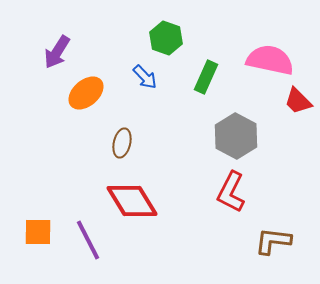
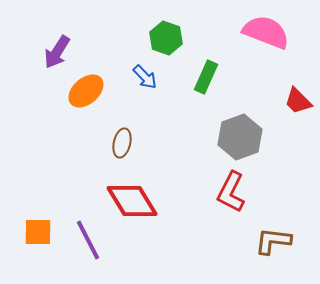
pink semicircle: moved 4 px left, 28 px up; rotated 9 degrees clockwise
orange ellipse: moved 2 px up
gray hexagon: moved 4 px right, 1 px down; rotated 12 degrees clockwise
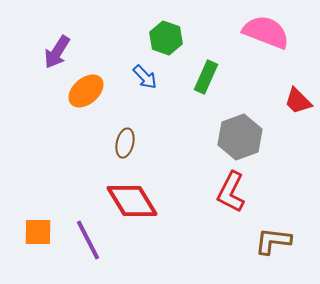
brown ellipse: moved 3 px right
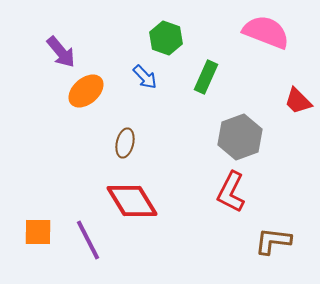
purple arrow: moved 4 px right; rotated 72 degrees counterclockwise
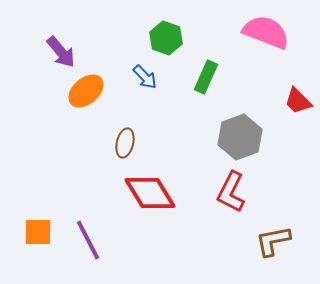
red diamond: moved 18 px right, 8 px up
brown L-shape: rotated 18 degrees counterclockwise
